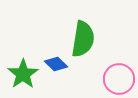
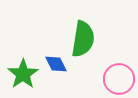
blue diamond: rotated 20 degrees clockwise
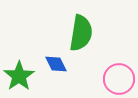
green semicircle: moved 2 px left, 6 px up
green star: moved 4 px left, 2 px down
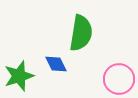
green star: rotated 16 degrees clockwise
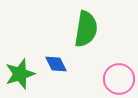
green semicircle: moved 5 px right, 4 px up
green star: moved 1 px right, 2 px up
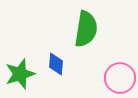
blue diamond: rotated 30 degrees clockwise
pink circle: moved 1 px right, 1 px up
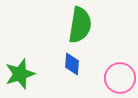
green semicircle: moved 6 px left, 4 px up
blue diamond: moved 16 px right
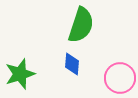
green semicircle: moved 1 px right; rotated 9 degrees clockwise
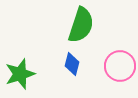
blue diamond: rotated 10 degrees clockwise
pink circle: moved 12 px up
